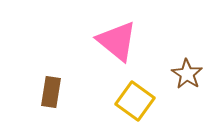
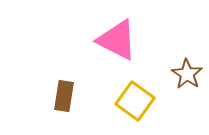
pink triangle: moved 1 px up; rotated 12 degrees counterclockwise
brown rectangle: moved 13 px right, 4 px down
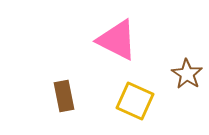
brown rectangle: rotated 20 degrees counterclockwise
yellow square: rotated 12 degrees counterclockwise
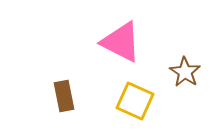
pink triangle: moved 4 px right, 2 px down
brown star: moved 2 px left, 2 px up
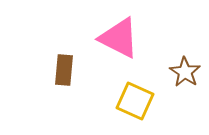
pink triangle: moved 2 px left, 4 px up
brown rectangle: moved 26 px up; rotated 16 degrees clockwise
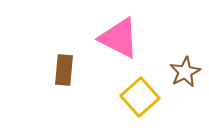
brown star: rotated 12 degrees clockwise
yellow square: moved 5 px right, 4 px up; rotated 24 degrees clockwise
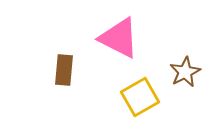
yellow square: rotated 12 degrees clockwise
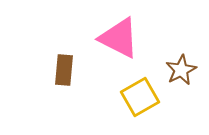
brown star: moved 4 px left, 2 px up
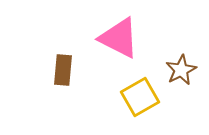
brown rectangle: moved 1 px left
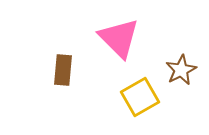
pink triangle: rotated 18 degrees clockwise
